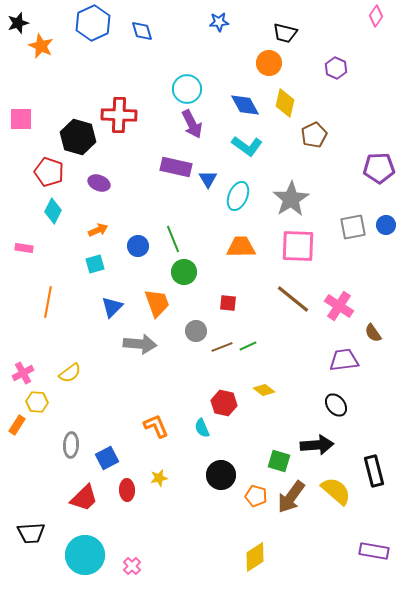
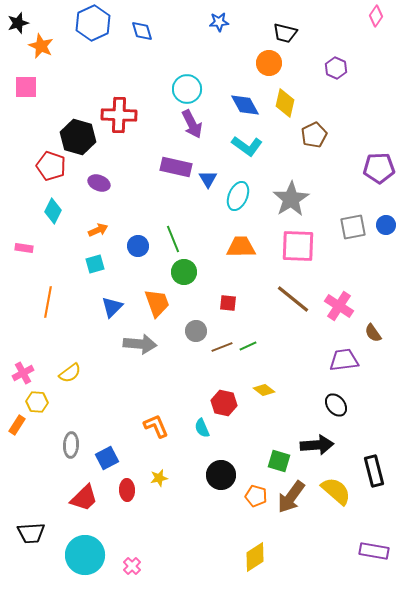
pink square at (21, 119): moved 5 px right, 32 px up
red pentagon at (49, 172): moved 2 px right, 6 px up
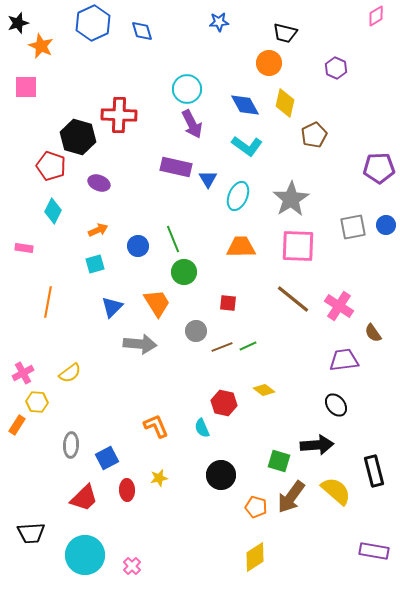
pink diamond at (376, 16): rotated 25 degrees clockwise
orange trapezoid at (157, 303): rotated 12 degrees counterclockwise
orange pentagon at (256, 496): moved 11 px down
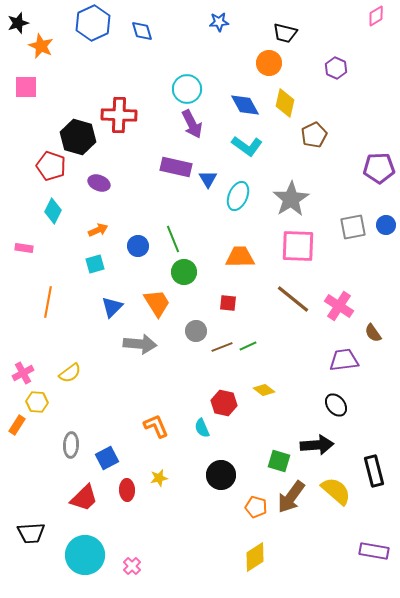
orange trapezoid at (241, 247): moved 1 px left, 10 px down
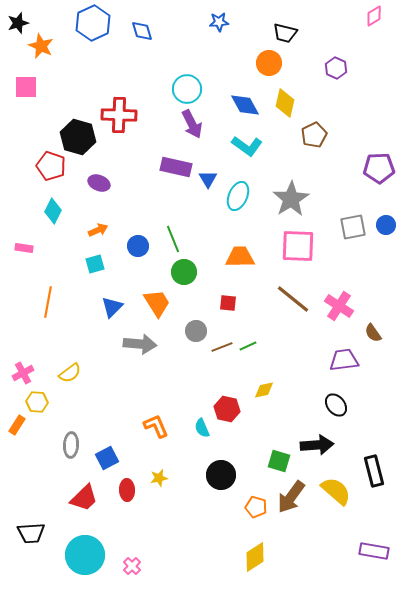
pink diamond at (376, 16): moved 2 px left
yellow diamond at (264, 390): rotated 50 degrees counterclockwise
red hexagon at (224, 403): moved 3 px right, 6 px down
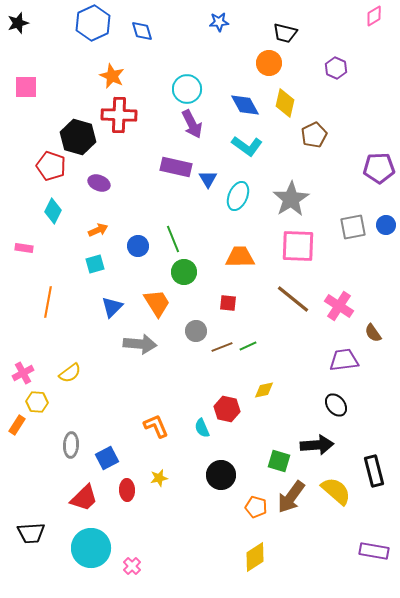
orange star at (41, 46): moved 71 px right, 30 px down
cyan circle at (85, 555): moved 6 px right, 7 px up
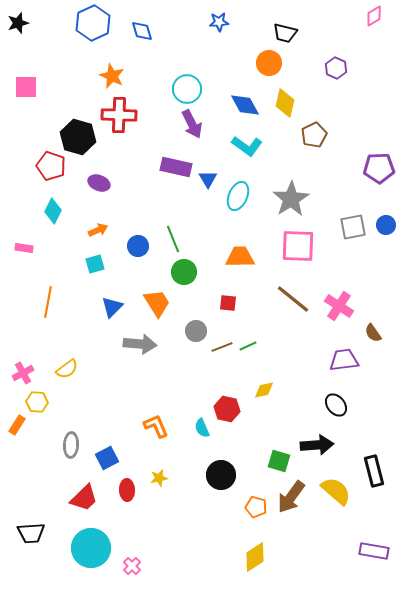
yellow semicircle at (70, 373): moved 3 px left, 4 px up
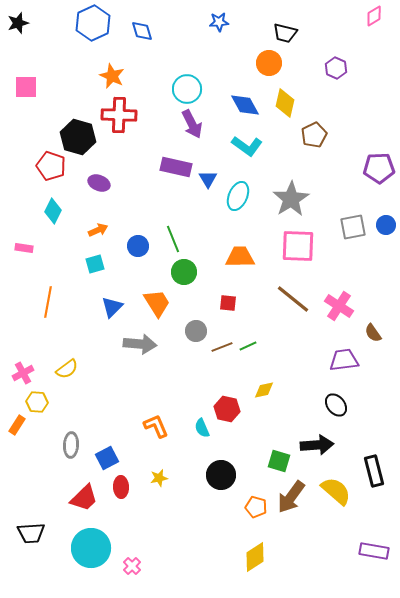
red ellipse at (127, 490): moved 6 px left, 3 px up
